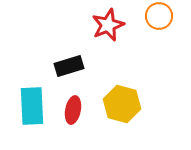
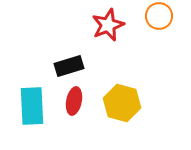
yellow hexagon: moved 1 px up
red ellipse: moved 1 px right, 9 px up
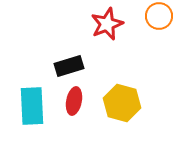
red star: moved 1 px left, 1 px up
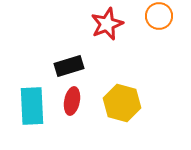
red ellipse: moved 2 px left
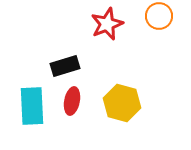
black rectangle: moved 4 px left
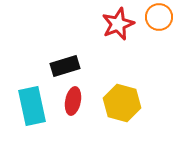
orange circle: moved 1 px down
red star: moved 11 px right
red ellipse: moved 1 px right
cyan rectangle: rotated 9 degrees counterclockwise
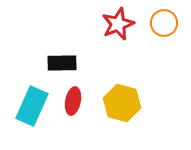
orange circle: moved 5 px right, 6 px down
black rectangle: moved 3 px left, 3 px up; rotated 16 degrees clockwise
cyan rectangle: rotated 36 degrees clockwise
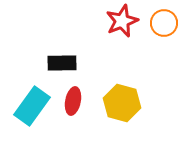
red star: moved 4 px right, 3 px up
cyan rectangle: rotated 12 degrees clockwise
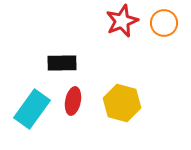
cyan rectangle: moved 3 px down
